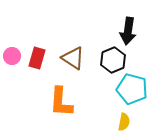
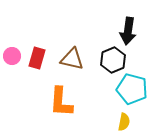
brown triangle: moved 1 px left, 1 px down; rotated 20 degrees counterclockwise
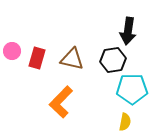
pink circle: moved 5 px up
black hexagon: rotated 15 degrees clockwise
cyan pentagon: rotated 16 degrees counterclockwise
orange L-shape: rotated 40 degrees clockwise
yellow semicircle: moved 1 px right
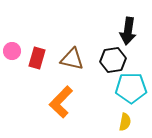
cyan pentagon: moved 1 px left, 1 px up
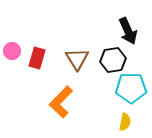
black arrow: rotated 32 degrees counterclockwise
brown triangle: moved 5 px right; rotated 45 degrees clockwise
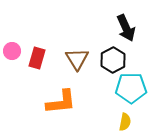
black arrow: moved 2 px left, 3 px up
black hexagon: rotated 20 degrees counterclockwise
orange L-shape: rotated 140 degrees counterclockwise
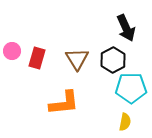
orange L-shape: moved 3 px right, 1 px down
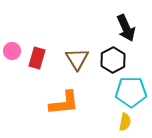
cyan pentagon: moved 4 px down
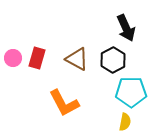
pink circle: moved 1 px right, 7 px down
brown triangle: rotated 30 degrees counterclockwise
orange L-shape: rotated 68 degrees clockwise
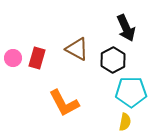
brown triangle: moved 10 px up
